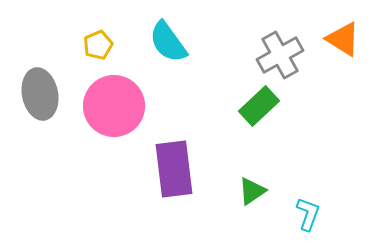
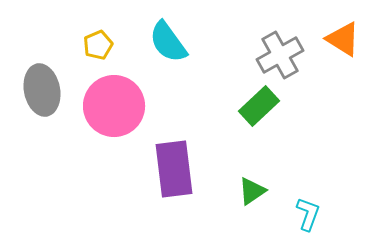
gray ellipse: moved 2 px right, 4 px up
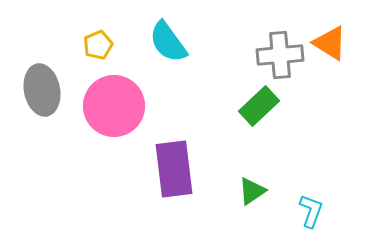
orange triangle: moved 13 px left, 4 px down
gray cross: rotated 24 degrees clockwise
cyan L-shape: moved 3 px right, 3 px up
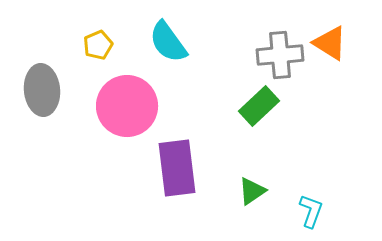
gray ellipse: rotated 6 degrees clockwise
pink circle: moved 13 px right
purple rectangle: moved 3 px right, 1 px up
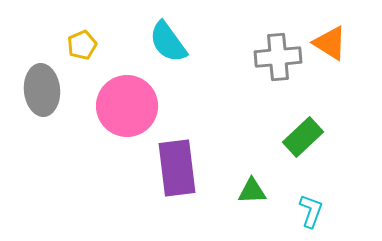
yellow pentagon: moved 16 px left
gray cross: moved 2 px left, 2 px down
green rectangle: moved 44 px right, 31 px down
green triangle: rotated 32 degrees clockwise
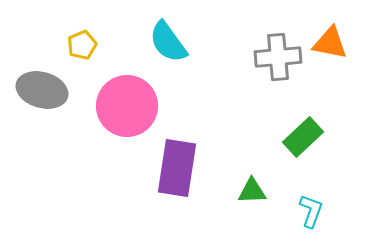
orange triangle: rotated 21 degrees counterclockwise
gray ellipse: rotated 69 degrees counterclockwise
purple rectangle: rotated 16 degrees clockwise
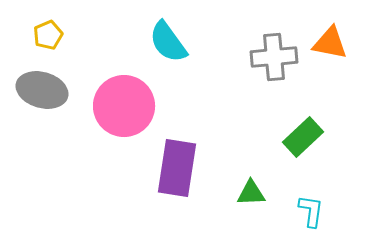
yellow pentagon: moved 34 px left, 10 px up
gray cross: moved 4 px left
pink circle: moved 3 px left
green triangle: moved 1 px left, 2 px down
cyan L-shape: rotated 12 degrees counterclockwise
